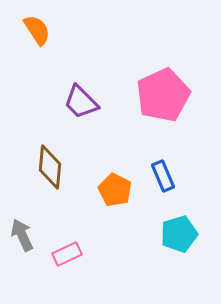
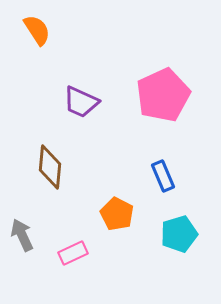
purple trapezoid: rotated 21 degrees counterclockwise
orange pentagon: moved 2 px right, 24 px down
pink rectangle: moved 6 px right, 1 px up
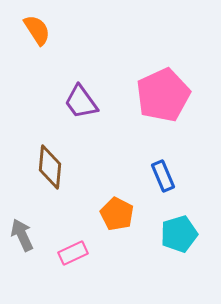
purple trapezoid: rotated 30 degrees clockwise
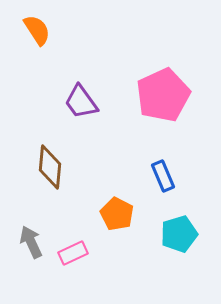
gray arrow: moved 9 px right, 7 px down
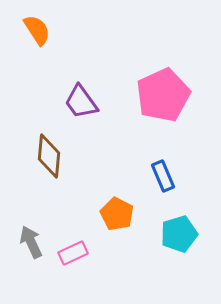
brown diamond: moved 1 px left, 11 px up
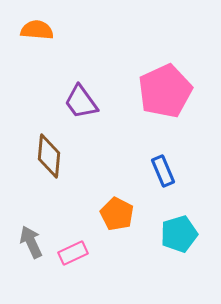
orange semicircle: rotated 52 degrees counterclockwise
pink pentagon: moved 2 px right, 4 px up
blue rectangle: moved 5 px up
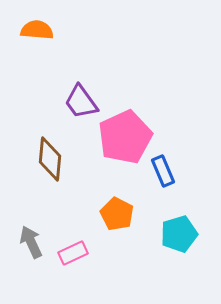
pink pentagon: moved 40 px left, 46 px down
brown diamond: moved 1 px right, 3 px down
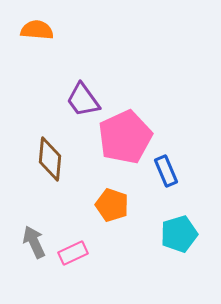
purple trapezoid: moved 2 px right, 2 px up
blue rectangle: moved 3 px right
orange pentagon: moved 5 px left, 9 px up; rotated 8 degrees counterclockwise
gray arrow: moved 3 px right
